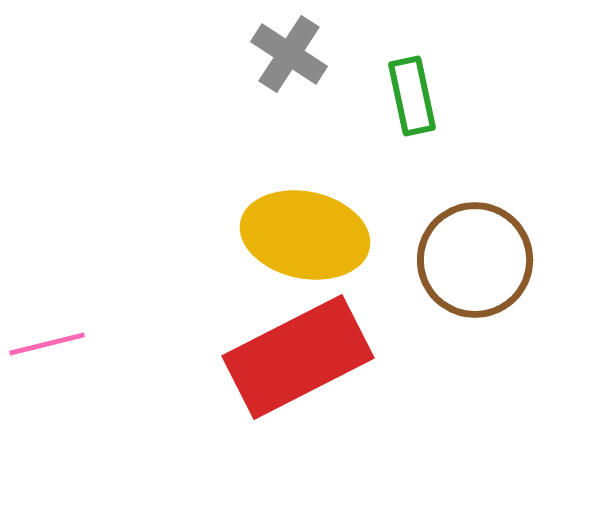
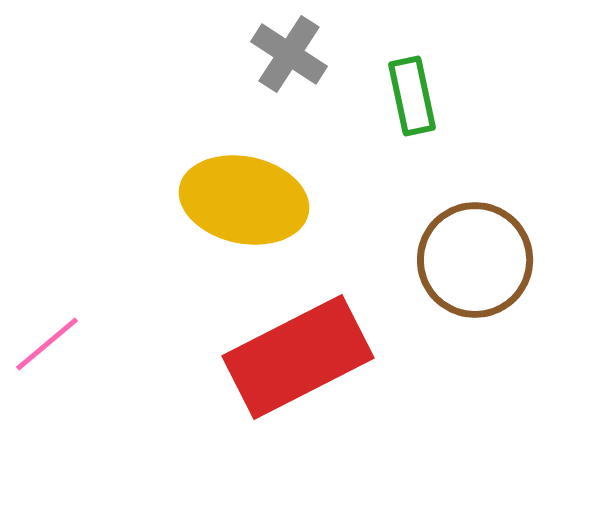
yellow ellipse: moved 61 px left, 35 px up
pink line: rotated 26 degrees counterclockwise
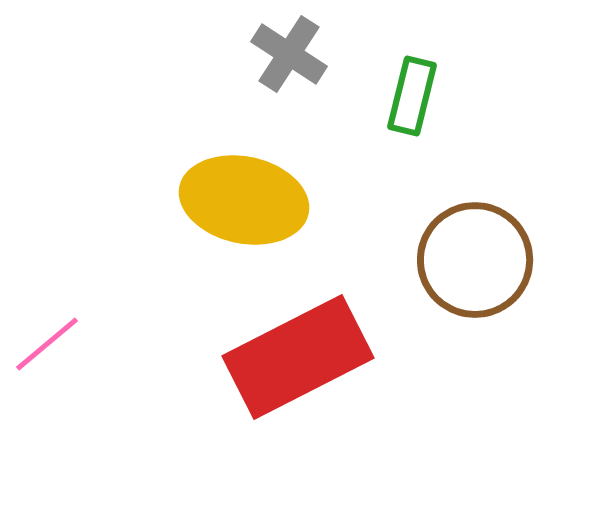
green rectangle: rotated 26 degrees clockwise
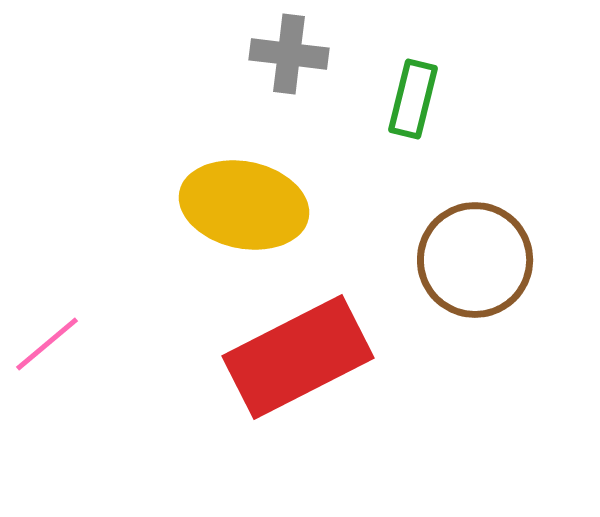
gray cross: rotated 26 degrees counterclockwise
green rectangle: moved 1 px right, 3 px down
yellow ellipse: moved 5 px down
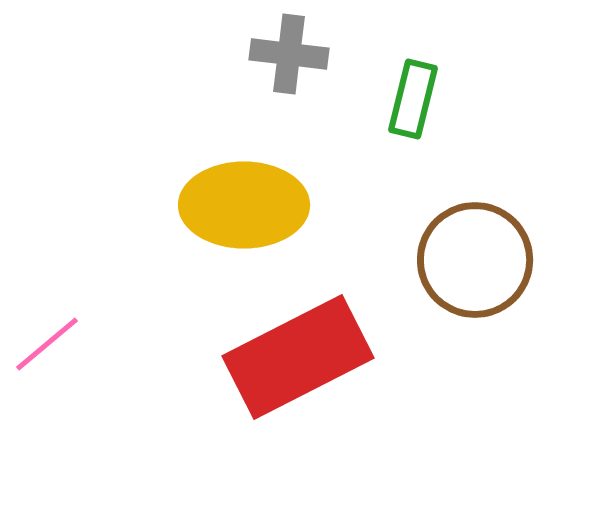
yellow ellipse: rotated 12 degrees counterclockwise
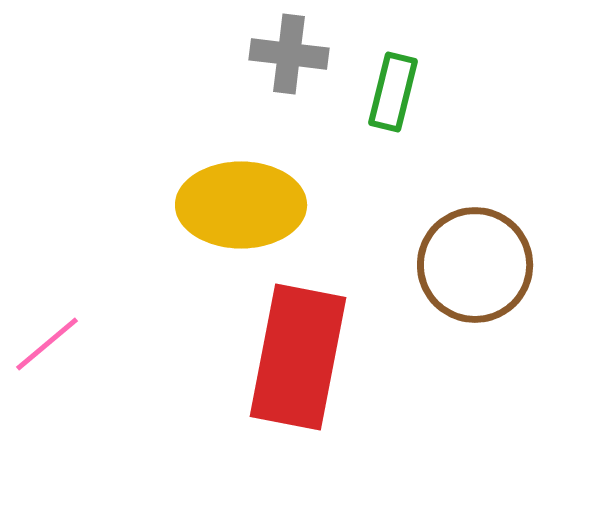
green rectangle: moved 20 px left, 7 px up
yellow ellipse: moved 3 px left
brown circle: moved 5 px down
red rectangle: rotated 52 degrees counterclockwise
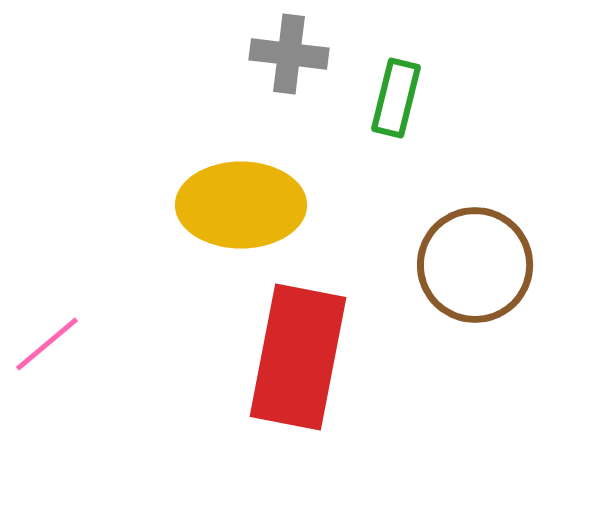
green rectangle: moved 3 px right, 6 px down
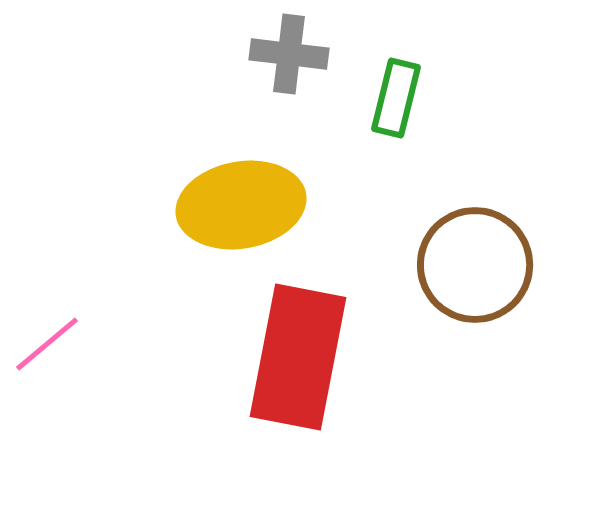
yellow ellipse: rotated 10 degrees counterclockwise
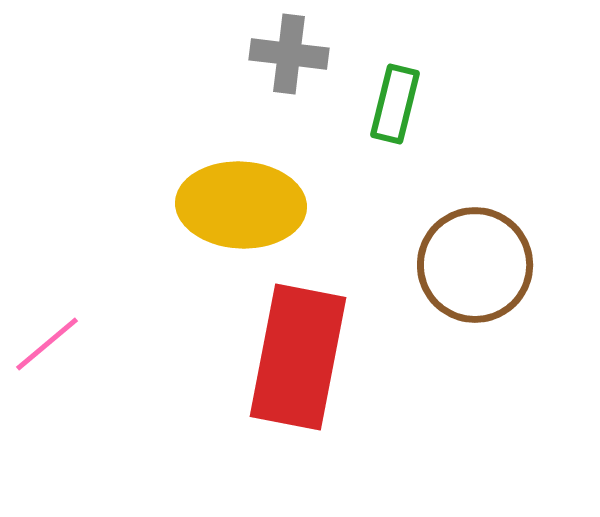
green rectangle: moved 1 px left, 6 px down
yellow ellipse: rotated 13 degrees clockwise
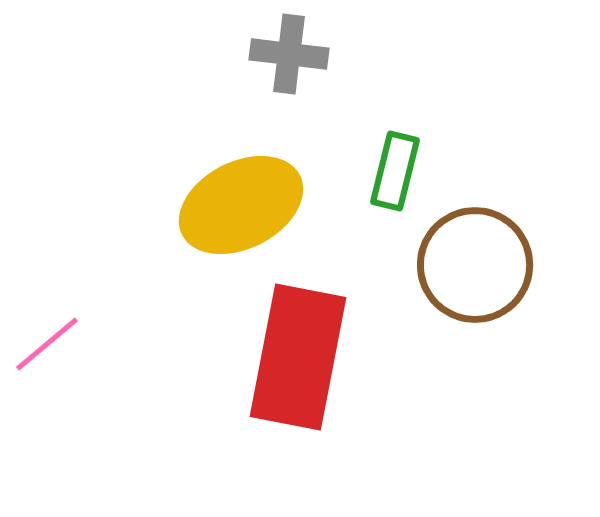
green rectangle: moved 67 px down
yellow ellipse: rotated 30 degrees counterclockwise
